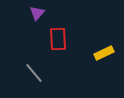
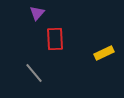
red rectangle: moved 3 px left
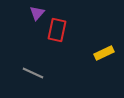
red rectangle: moved 2 px right, 9 px up; rotated 15 degrees clockwise
gray line: moved 1 px left; rotated 25 degrees counterclockwise
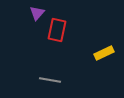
gray line: moved 17 px right, 7 px down; rotated 15 degrees counterclockwise
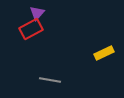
red rectangle: moved 26 px left, 1 px up; rotated 50 degrees clockwise
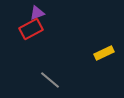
purple triangle: rotated 28 degrees clockwise
gray line: rotated 30 degrees clockwise
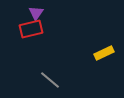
purple triangle: moved 1 px left; rotated 35 degrees counterclockwise
red rectangle: rotated 15 degrees clockwise
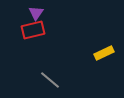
red rectangle: moved 2 px right, 1 px down
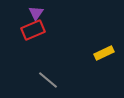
red rectangle: rotated 10 degrees counterclockwise
gray line: moved 2 px left
